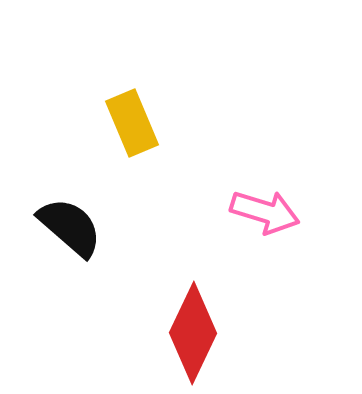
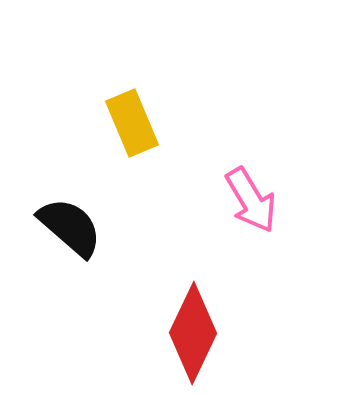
pink arrow: moved 14 px left, 12 px up; rotated 42 degrees clockwise
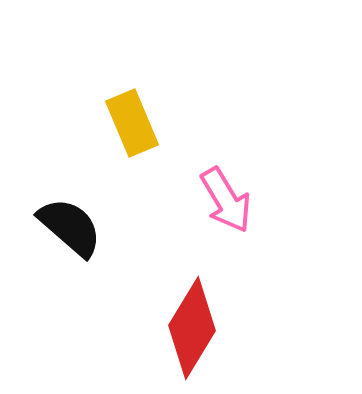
pink arrow: moved 25 px left
red diamond: moved 1 px left, 5 px up; rotated 6 degrees clockwise
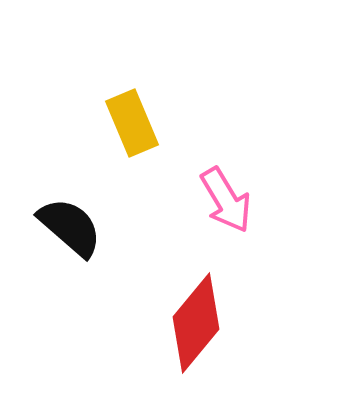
red diamond: moved 4 px right, 5 px up; rotated 8 degrees clockwise
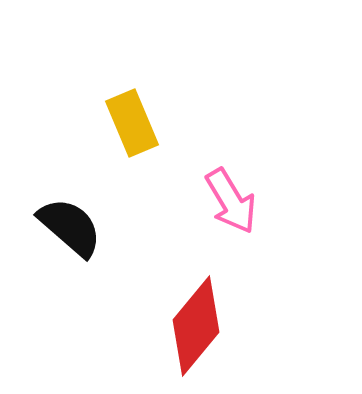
pink arrow: moved 5 px right, 1 px down
red diamond: moved 3 px down
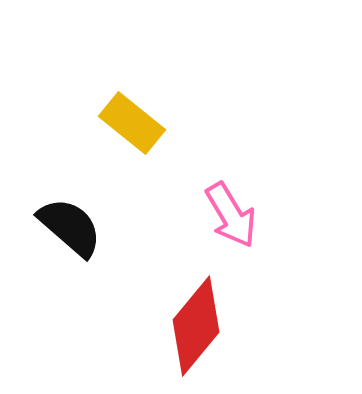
yellow rectangle: rotated 28 degrees counterclockwise
pink arrow: moved 14 px down
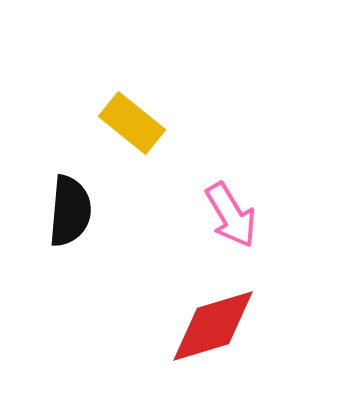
black semicircle: moved 16 px up; rotated 54 degrees clockwise
red diamond: moved 17 px right; rotated 34 degrees clockwise
